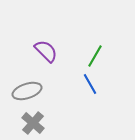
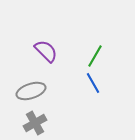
blue line: moved 3 px right, 1 px up
gray ellipse: moved 4 px right
gray cross: moved 2 px right; rotated 20 degrees clockwise
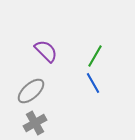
gray ellipse: rotated 24 degrees counterclockwise
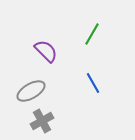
green line: moved 3 px left, 22 px up
gray ellipse: rotated 12 degrees clockwise
gray cross: moved 7 px right, 2 px up
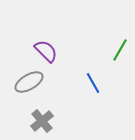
green line: moved 28 px right, 16 px down
gray ellipse: moved 2 px left, 9 px up
gray cross: rotated 10 degrees counterclockwise
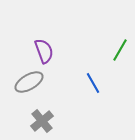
purple semicircle: moved 2 px left; rotated 25 degrees clockwise
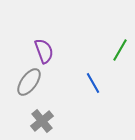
gray ellipse: rotated 24 degrees counterclockwise
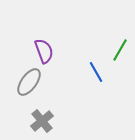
blue line: moved 3 px right, 11 px up
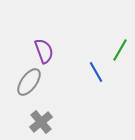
gray cross: moved 1 px left, 1 px down
